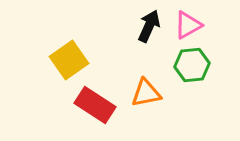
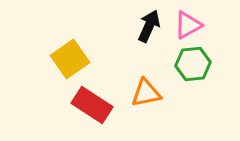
yellow square: moved 1 px right, 1 px up
green hexagon: moved 1 px right, 1 px up
red rectangle: moved 3 px left
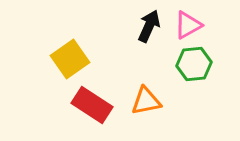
green hexagon: moved 1 px right
orange triangle: moved 8 px down
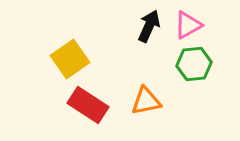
red rectangle: moved 4 px left
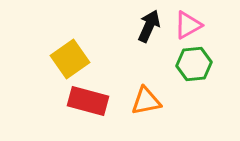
red rectangle: moved 4 px up; rotated 18 degrees counterclockwise
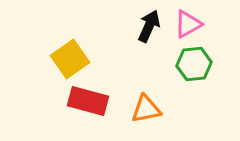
pink triangle: moved 1 px up
orange triangle: moved 8 px down
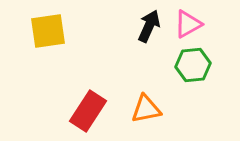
yellow square: moved 22 px left, 28 px up; rotated 27 degrees clockwise
green hexagon: moved 1 px left, 1 px down
red rectangle: moved 10 px down; rotated 72 degrees counterclockwise
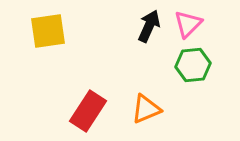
pink triangle: rotated 16 degrees counterclockwise
orange triangle: rotated 12 degrees counterclockwise
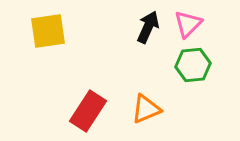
black arrow: moved 1 px left, 1 px down
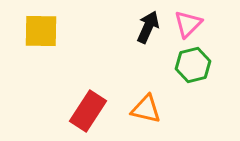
yellow square: moved 7 px left; rotated 9 degrees clockwise
green hexagon: rotated 8 degrees counterclockwise
orange triangle: rotated 36 degrees clockwise
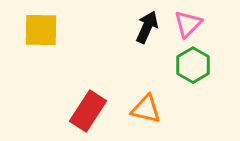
black arrow: moved 1 px left
yellow square: moved 1 px up
green hexagon: rotated 16 degrees counterclockwise
